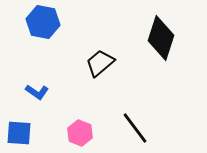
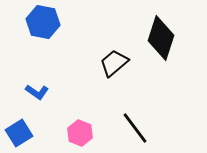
black trapezoid: moved 14 px right
blue square: rotated 36 degrees counterclockwise
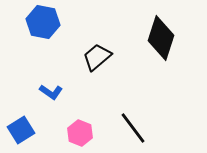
black trapezoid: moved 17 px left, 6 px up
blue L-shape: moved 14 px right
black line: moved 2 px left
blue square: moved 2 px right, 3 px up
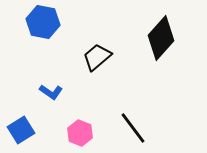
black diamond: rotated 24 degrees clockwise
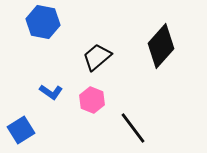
black diamond: moved 8 px down
pink hexagon: moved 12 px right, 33 px up
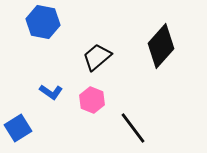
blue square: moved 3 px left, 2 px up
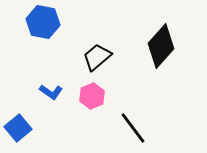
pink hexagon: moved 4 px up; rotated 15 degrees clockwise
blue square: rotated 8 degrees counterclockwise
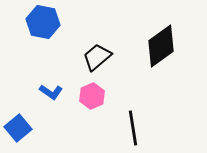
black diamond: rotated 12 degrees clockwise
black line: rotated 28 degrees clockwise
